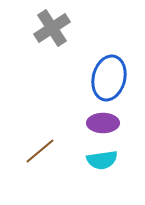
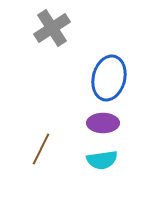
brown line: moved 1 px right, 2 px up; rotated 24 degrees counterclockwise
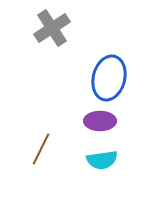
purple ellipse: moved 3 px left, 2 px up
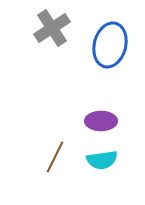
blue ellipse: moved 1 px right, 33 px up
purple ellipse: moved 1 px right
brown line: moved 14 px right, 8 px down
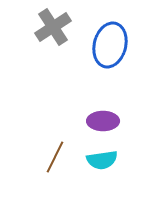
gray cross: moved 1 px right, 1 px up
purple ellipse: moved 2 px right
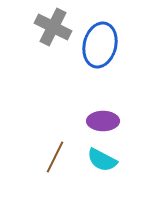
gray cross: rotated 30 degrees counterclockwise
blue ellipse: moved 10 px left
cyan semicircle: rotated 36 degrees clockwise
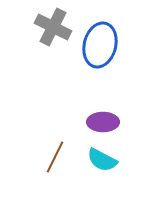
purple ellipse: moved 1 px down
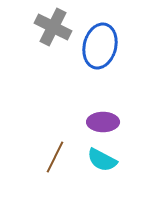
blue ellipse: moved 1 px down
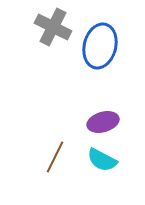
purple ellipse: rotated 16 degrees counterclockwise
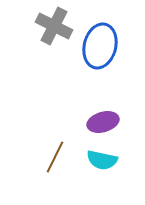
gray cross: moved 1 px right, 1 px up
cyan semicircle: rotated 16 degrees counterclockwise
